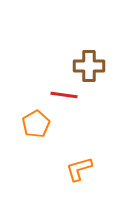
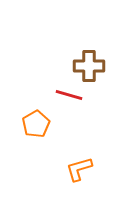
red line: moved 5 px right; rotated 8 degrees clockwise
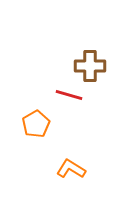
brown cross: moved 1 px right
orange L-shape: moved 8 px left; rotated 48 degrees clockwise
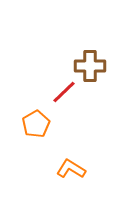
red line: moved 5 px left, 3 px up; rotated 60 degrees counterclockwise
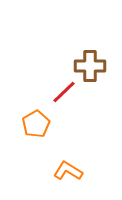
orange L-shape: moved 3 px left, 2 px down
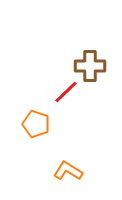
red line: moved 2 px right
orange pentagon: rotated 24 degrees counterclockwise
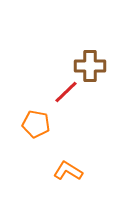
orange pentagon: rotated 8 degrees counterclockwise
